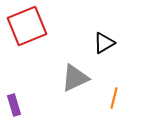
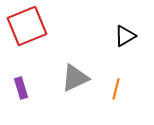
black triangle: moved 21 px right, 7 px up
orange line: moved 2 px right, 9 px up
purple rectangle: moved 7 px right, 17 px up
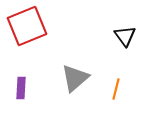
black triangle: rotated 35 degrees counterclockwise
gray triangle: rotated 16 degrees counterclockwise
purple rectangle: rotated 20 degrees clockwise
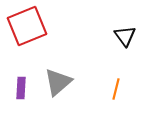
gray triangle: moved 17 px left, 4 px down
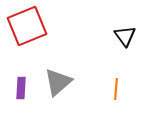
orange line: rotated 10 degrees counterclockwise
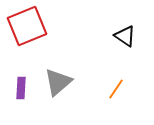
black triangle: rotated 20 degrees counterclockwise
orange line: rotated 30 degrees clockwise
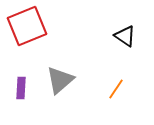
gray triangle: moved 2 px right, 2 px up
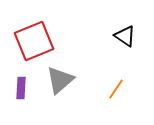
red square: moved 7 px right, 15 px down
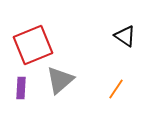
red square: moved 1 px left, 4 px down
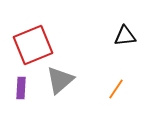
black triangle: rotated 40 degrees counterclockwise
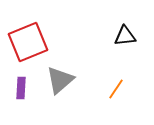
red square: moved 5 px left, 3 px up
